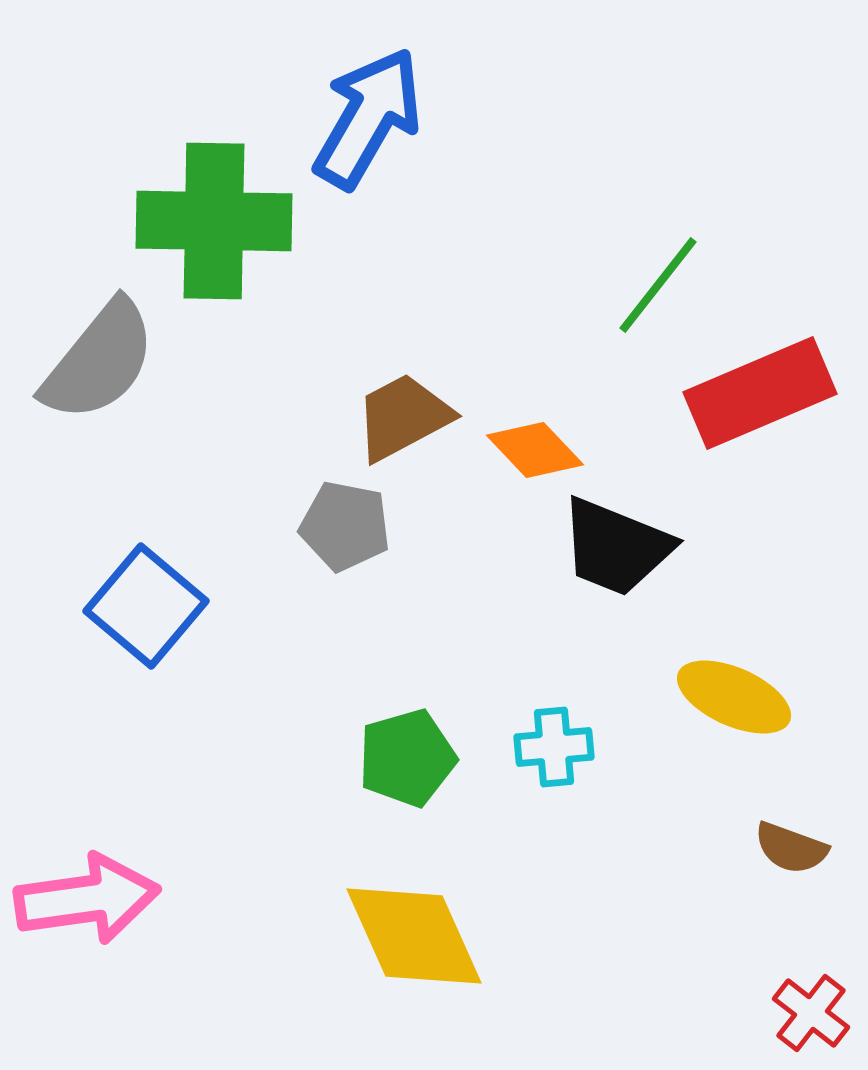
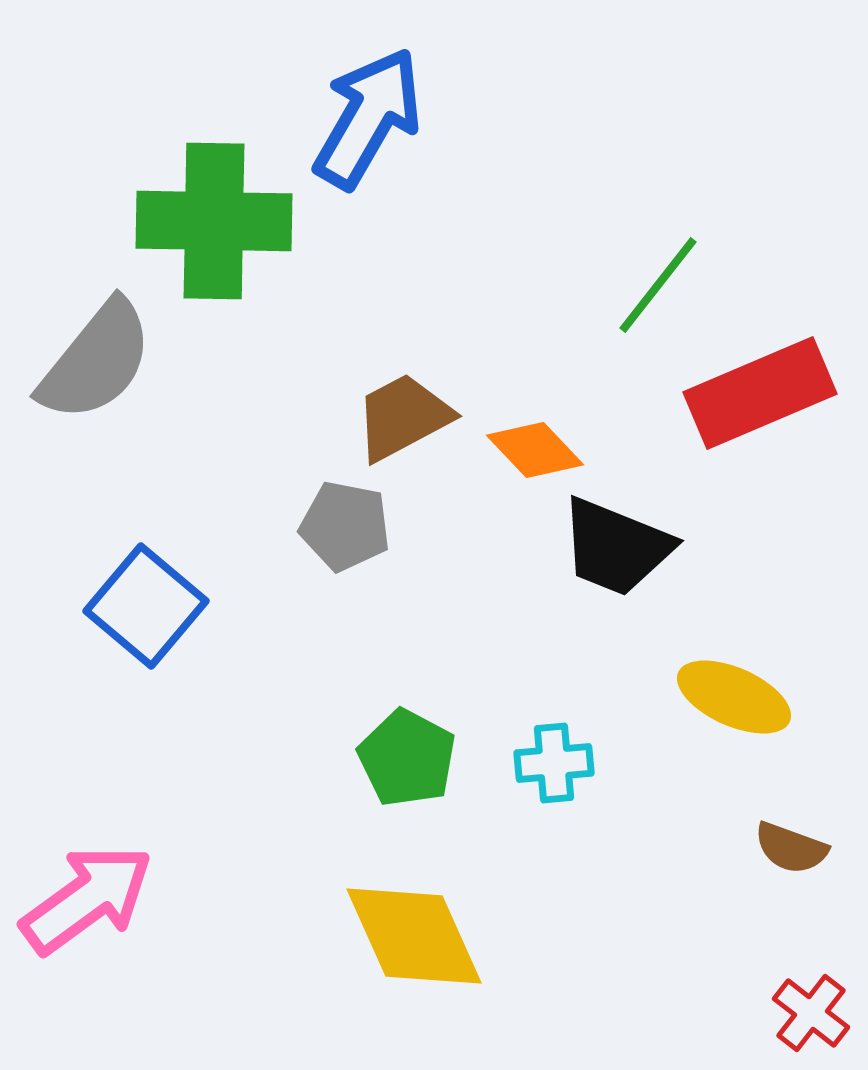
gray semicircle: moved 3 px left
cyan cross: moved 16 px down
green pentagon: rotated 28 degrees counterclockwise
pink arrow: rotated 28 degrees counterclockwise
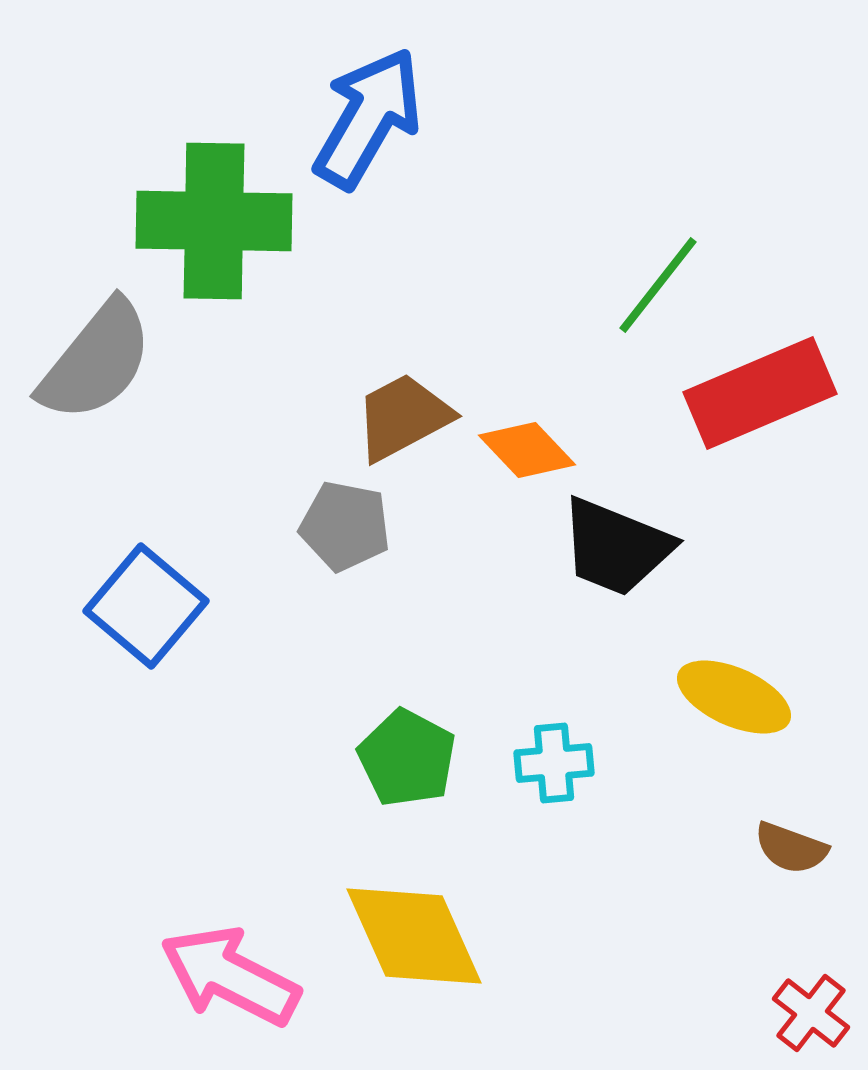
orange diamond: moved 8 px left
pink arrow: moved 143 px right, 77 px down; rotated 117 degrees counterclockwise
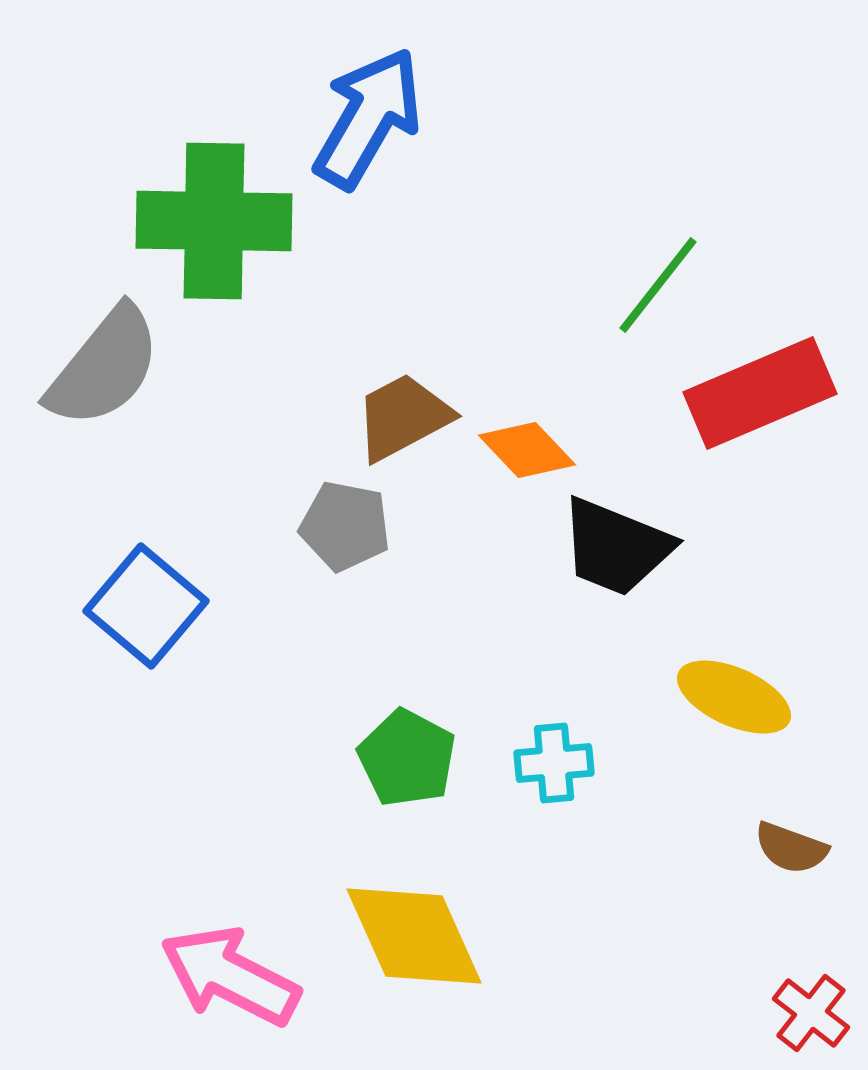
gray semicircle: moved 8 px right, 6 px down
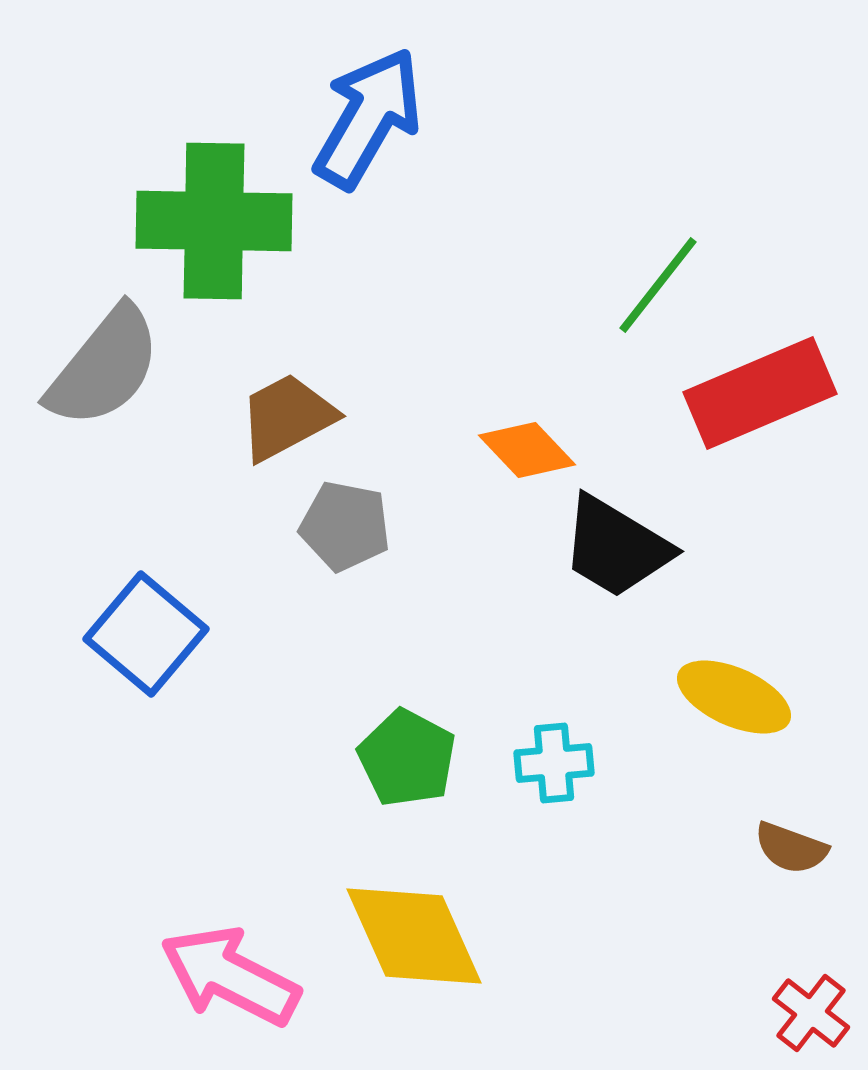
brown trapezoid: moved 116 px left
black trapezoid: rotated 9 degrees clockwise
blue square: moved 28 px down
